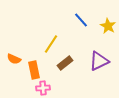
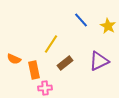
pink cross: moved 2 px right
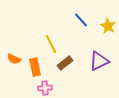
yellow line: rotated 60 degrees counterclockwise
orange rectangle: moved 1 px right, 3 px up
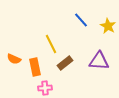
purple triangle: rotated 30 degrees clockwise
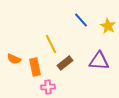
pink cross: moved 3 px right, 1 px up
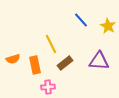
orange semicircle: moved 1 px left; rotated 40 degrees counterclockwise
orange rectangle: moved 2 px up
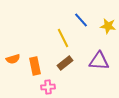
yellow star: rotated 21 degrees counterclockwise
yellow line: moved 12 px right, 6 px up
orange rectangle: moved 1 px down
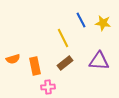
blue line: rotated 14 degrees clockwise
yellow star: moved 5 px left, 3 px up
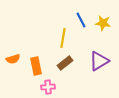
yellow line: rotated 36 degrees clockwise
purple triangle: rotated 35 degrees counterclockwise
orange rectangle: moved 1 px right
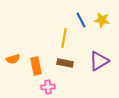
yellow star: moved 1 px left, 3 px up
yellow line: moved 1 px right
brown rectangle: rotated 49 degrees clockwise
